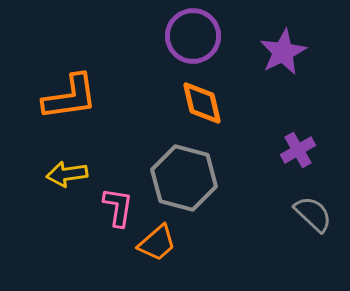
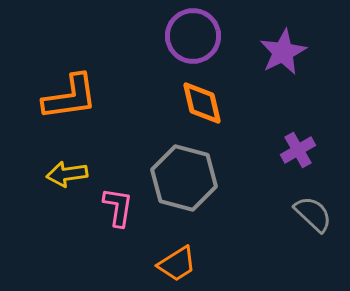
orange trapezoid: moved 20 px right, 21 px down; rotated 9 degrees clockwise
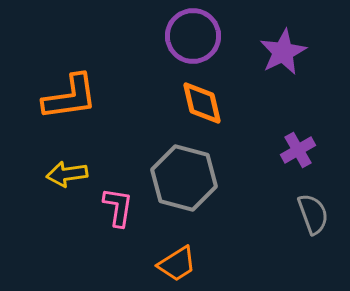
gray semicircle: rotated 27 degrees clockwise
